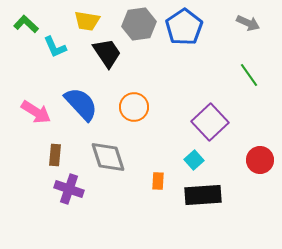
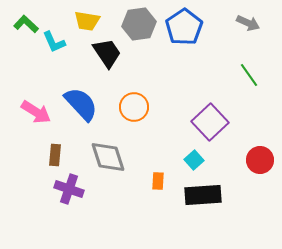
cyan L-shape: moved 1 px left, 5 px up
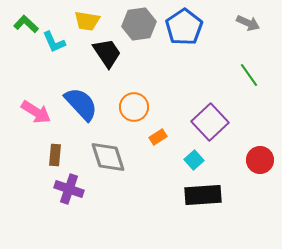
orange rectangle: moved 44 px up; rotated 54 degrees clockwise
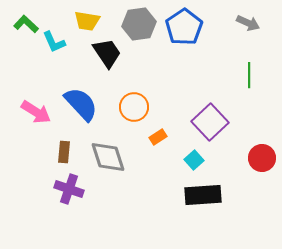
green line: rotated 35 degrees clockwise
brown rectangle: moved 9 px right, 3 px up
red circle: moved 2 px right, 2 px up
